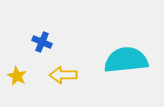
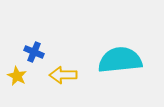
blue cross: moved 8 px left, 10 px down
cyan semicircle: moved 6 px left
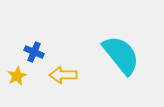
cyan semicircle: moved 1 px right, 5 px up; rotated 57 degrees clockwise
yellow star: rotated 18 degrees clockwise
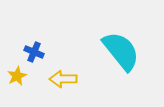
cyan semicircle: moved 4 px up
yellow arrow: moved 4 px down
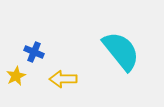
yellow star: moved 1 px left
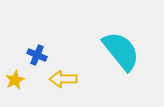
blue cross: moved 3 px right, 3 px down
yellow star: moved 1 px left, 4 px down
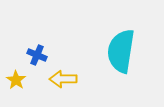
cyan semicircle: rotated 132 degrees counterclockwise
yellow star: moved 1 px right; rotated 12 degrees counterclockwise
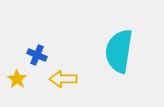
cyan semicircle: moved 2 px left
yellow star: moved 1 px right, 1 px up
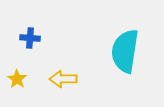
cyan semicircle: moved 6 px right
blue cross: moved 7 px left, 17 px up; rotated 18 degrees counterclockwise
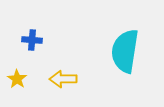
blue cross: moved 2 px right, 2 px down
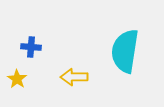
blue cross: moved 1 px left, 7 px down
yellow arrow: moved 11 px right, 2 px up
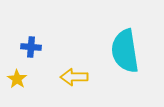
cyan semicircle: rotated 18 degrees counterclockwise
